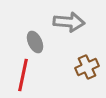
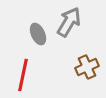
gray arrow: rotated 64 degrees counterclockwise
gray ellipse: moved 3 px right, 8 px up
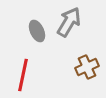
gray ellipse: moved 1 px left, 3 px up
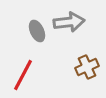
gray arrow: rotated 52 degrees clockwise
red line: rotated 16 degrees clockwise
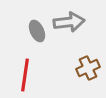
brown cross: moved 1 px right, 1 px down
red line: moved 2 px right; rotated 20 degrees counterclockwise
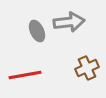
brown cross: moved 1 px left
red line: rotated 72 degrees clockwise
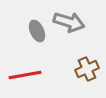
gray arrow: rotated 24 degrees clockwise
brown cross: moved 1 px down
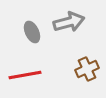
gray arrow: rotated 32 degrees counterclockwise
gray ellipse: moved 5 px left, 1 px down
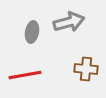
gray ellipse: rotated 35 degrees clockwise
brown cross: moved 1 px left; rotated 30 degrees clockwise
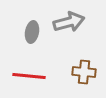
brown cross: moved 2 px left, 3 px down
red line: moved 4 px right, 1 px down; rotated 16 degrees clockwise
